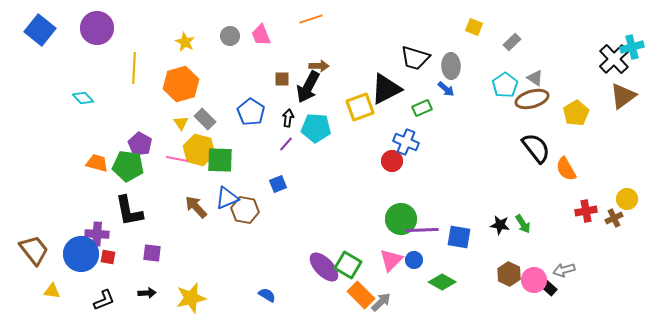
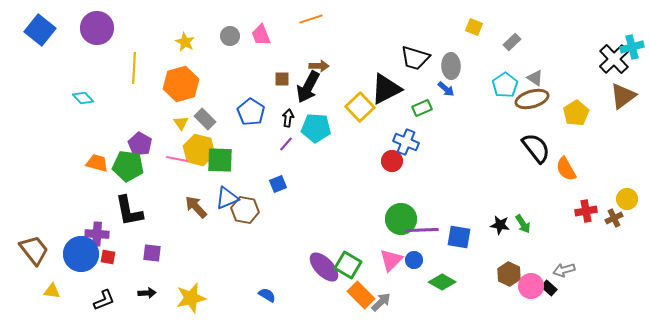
yellow square at (360, 107): rotated 24 degrees counterclockwise
pink circle at (534, 280): moved 3 px left, 6 px down
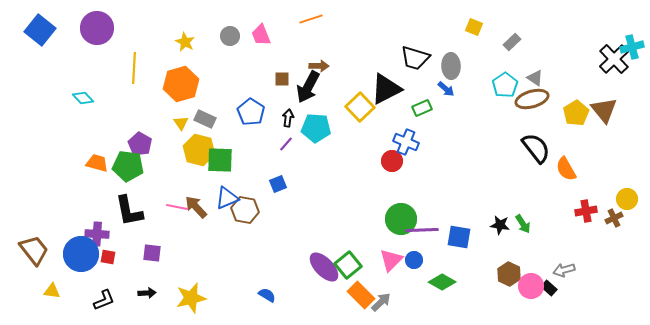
brown triangle at (623, 96): moved 19 px left, 14 px down; rotated 32 degrees counterclockwise
gray rectangle at (205, 119): rotated 20 degrees counterclockwise
pink line at (177, 159): moved 48 px down
green square at (348, 265): rotated 20 degrees clockwise
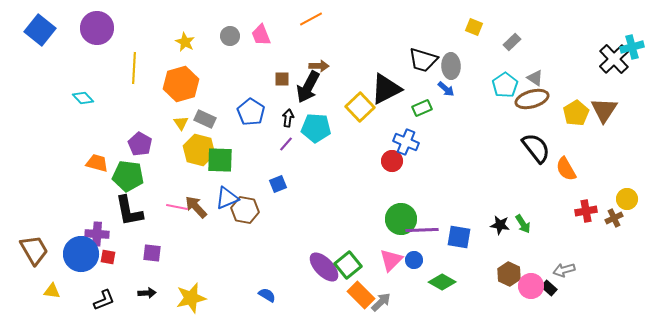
orange line at (311, 19): rotated 10 degrees counterclockwise
black trapezoid at (415, 58): moved 8 px right, 2 px down
brown triangle at (604, 110): rotated 12 degrees clockwise
green pentagon at (128, 166): moved 10 px down
brown trapezoid at (34, 250): rotated 8 degrees clockwise
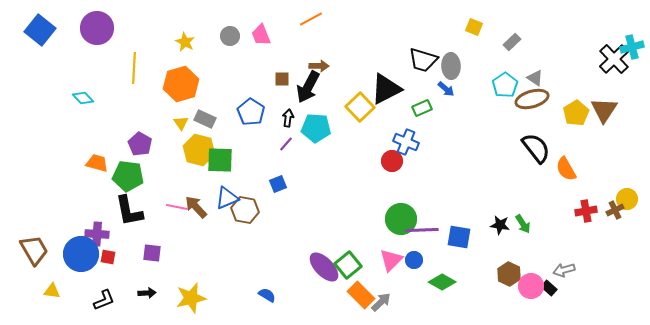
brown cross at (614, 218): moved 1 px right, 8 px up
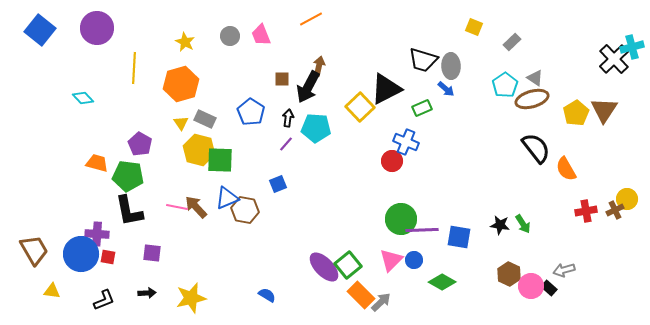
brown arrow at (319, 66): rotated 78 degrees counterclockwise
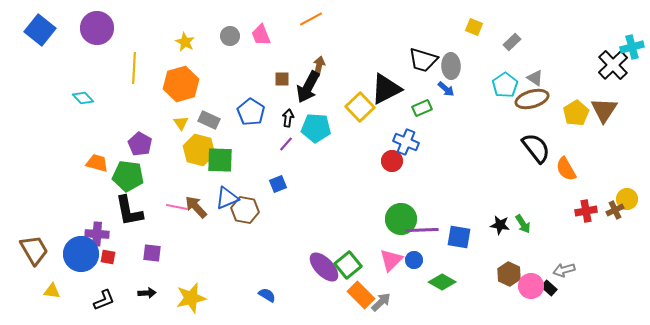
black cross at (614, 59): moved 1 px left, 6 px down
gray rectangle at (205, 119): moved 4 px right, 1 px down
